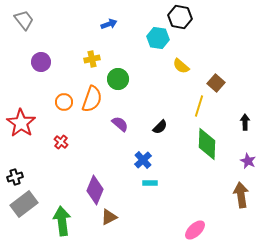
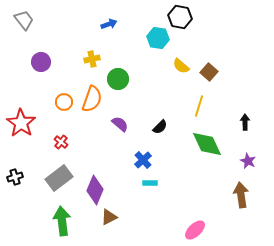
brown square: moved 7 px left, 11 px up
green diamond: rotated 28 degrees counterclockwise
gray rectangle: moved 35 px right, 26 px up
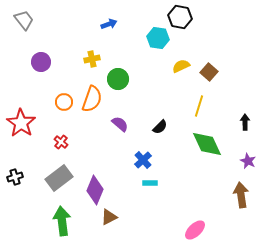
yellow semicircle: rotated 114 degrees clockwise
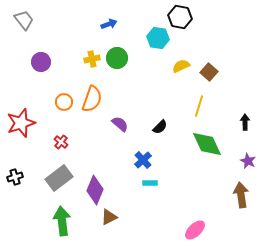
green circle: moved 1 px left, 21 px up
red star: rotated 20 degrees clockwise
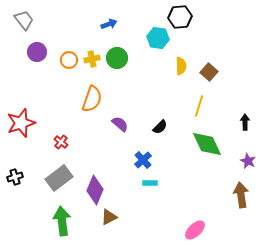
black hexagon: rotated 15 degrees counterclockwise
purple circle: moved 4 px left, 10 px up
yellow semicircle: rotated 114 degrees clockwise
orange circle: moved 5 px right, 42 px up
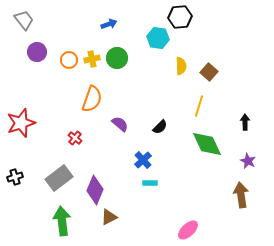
red cross: moved 14 px right, 4 px up
pink ellipse: moved 7 px left
